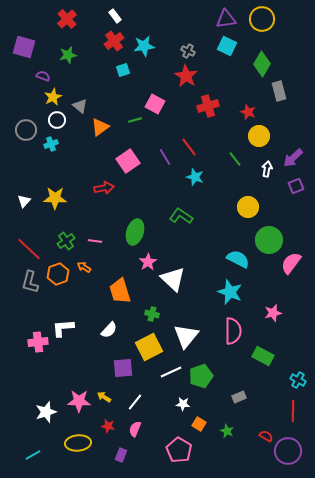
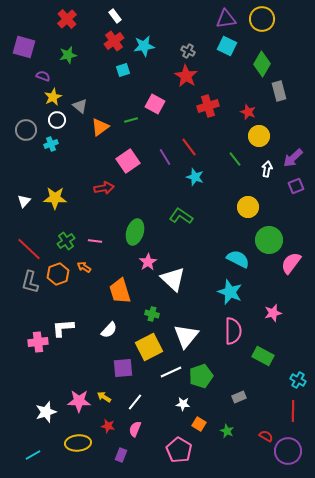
green line at (135, 120): moved 4 px left
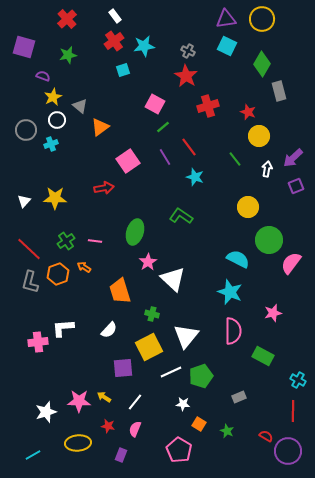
green line at (131, 120): moved 32 px right, 7 px down; rotated 24 degrees counterclockwise
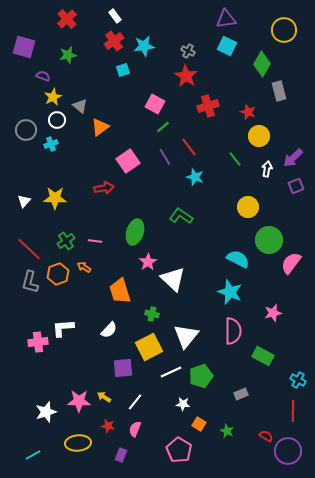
yellow circle at (262, 19): moved 22 px right, 11 px down
gray rectangle at (239, 397): moved 2 px right, 3 px up
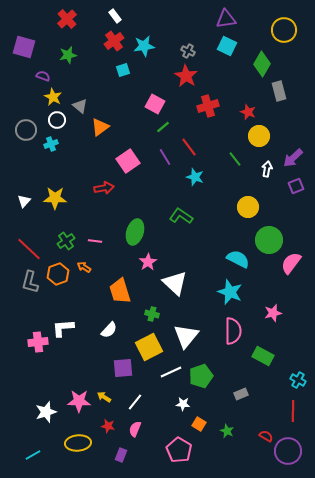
yellow star at (53, 97): rotated 18 degrees counterclockwise
white triangle at (173, 279): moved 2 px right, 4 px down
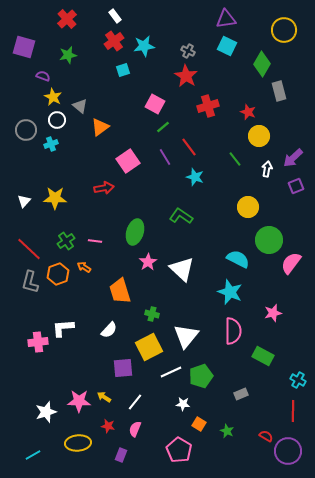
white triangle at (175, 283): moved 7 px right, 14 px up
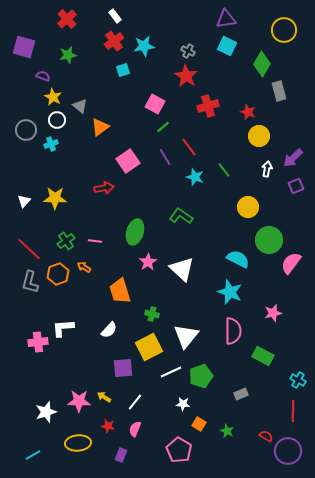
green line at (235, 159): moved 11 px left, 11 px down
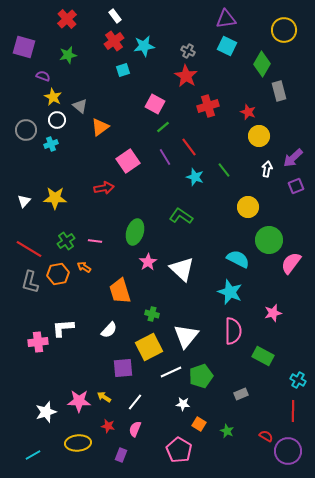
red line at (29, 249): rotated 12 degrees counterclockwise
orange hexagon at (58, 274): rotated 10 degrees clockwise
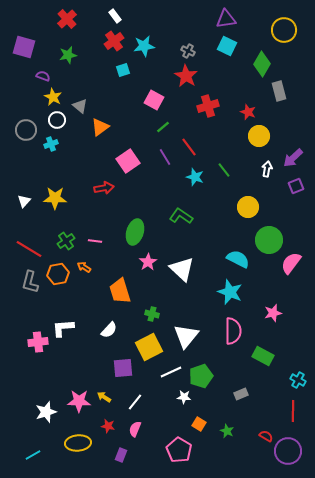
pink square at (155, 104): moved 1 px left, 4 px up
white star at (183, 404): moved 1 px right, 7 px up
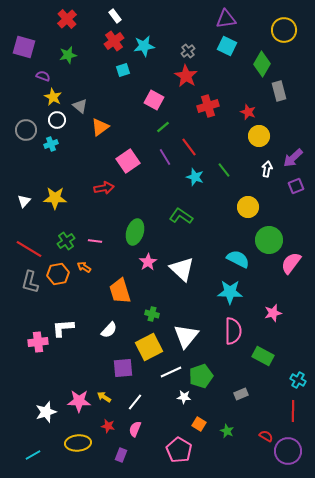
gray cross at (188, 51): rotated 24 degrees clockwise
cyan star at (230, 292): rotated 20 degrees counterclockwise
